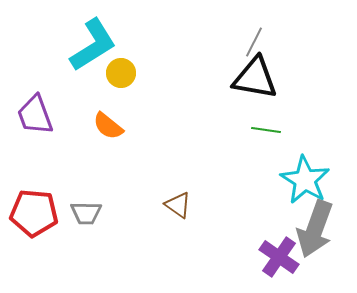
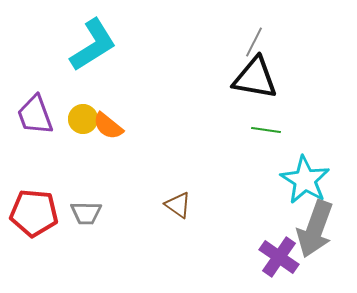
yellow circle: moved 38 px left, 46 px down
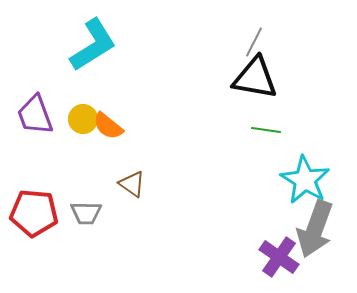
brown triangle: moved 46 px left, 21 px up
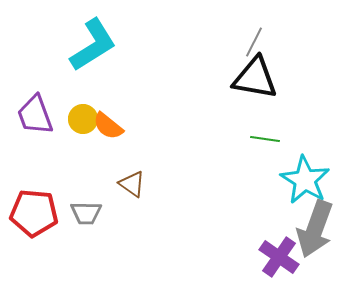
green line: moved 1 px left, 9 px down
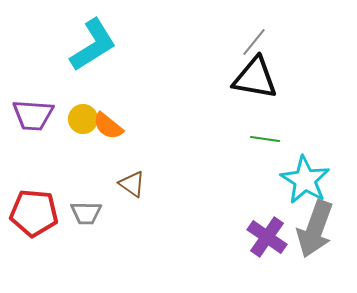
gray line: rotated 12 degrees clockwise
purple trapezoid: moved 2 px left; rotated 66 degrees counterclockwise
purple cross: moved 12 px left, 20 px up
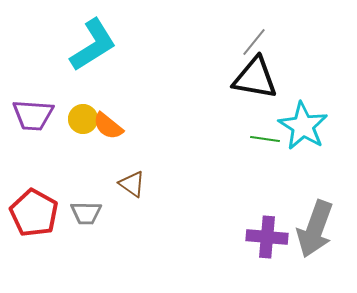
cyan star: moved 2 px left, 54 px up
red pentagon: rotated 24 degrees clockwise
purple cross: rotated 30 degrees counterclockwise
